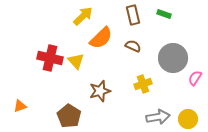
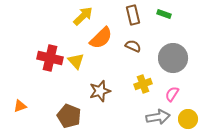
pink semicircle: moved 23 px left, 16 px down
brown pentagon: rotated 10 degrees counterclockwise
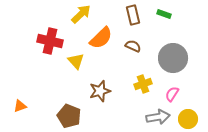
yellow arrow: moved 2 px left, 2 px up
red cross: moved 17 px up
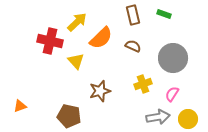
yellow arrow: moved 4 px left, 8 px down
brown pentagon: rotated 10 degrees counterclockwise
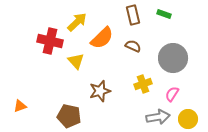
orange semicircle: moved 1 px right
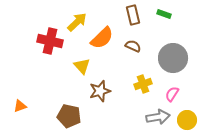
yellow triangle: moved 6 px right, 5 px down
yellow circle: moved 1 px left, 1 px down
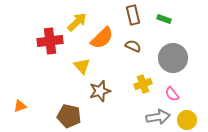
green rectangle: moved 5 px down
red cross: rotated 20 degrees counterclockwise
pink semicircle: rotated 70 degrees counterclockwise
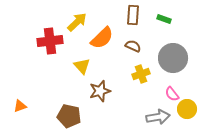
brown rectangle: rotated 18 degrees clockwise
yellow cross: moved 2 px left, 10 px up
yellow circle: moved 11 px up
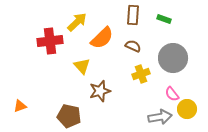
gray arrow: moved 2 px right
